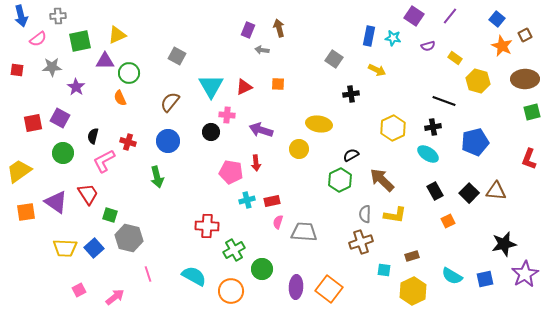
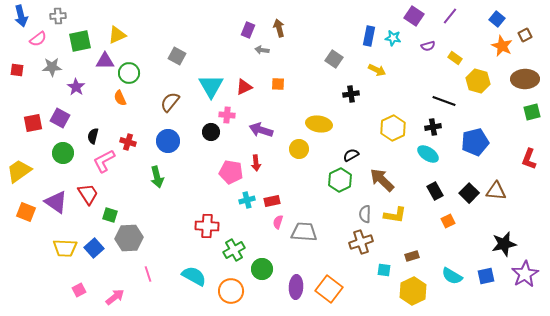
orange square at (26, 212): rotated 30 degrees clockwise
gray hexagon at (129, 238): rotated 16 degrees counterclockwise
blue square at (485, 279): moved 1 px right, 3 px up
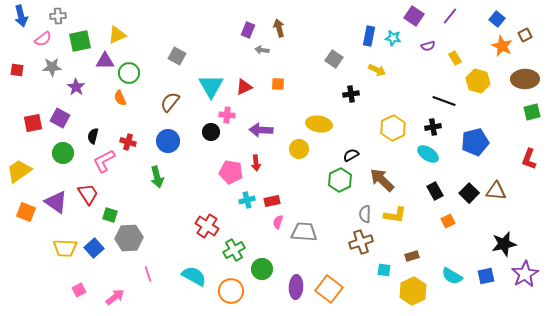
pink semicircle at (38, 39): moved 5 px right
yellow rectangle at (455, 58): rotated 24 degrees clockwise
purple arrow at (261, 130): rotated 15 degrees counterclockwise
red cross at (207, 226): rotated 30 degrees clockwise
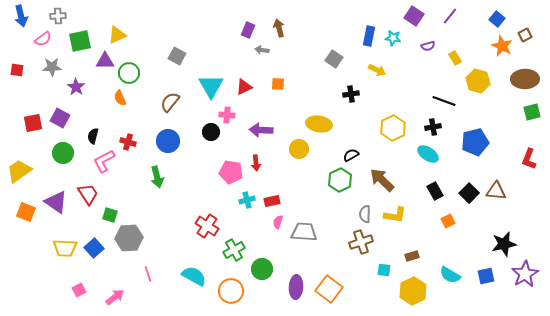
cyan semicircle at (452, 276): moved 2 px left, 1 px up
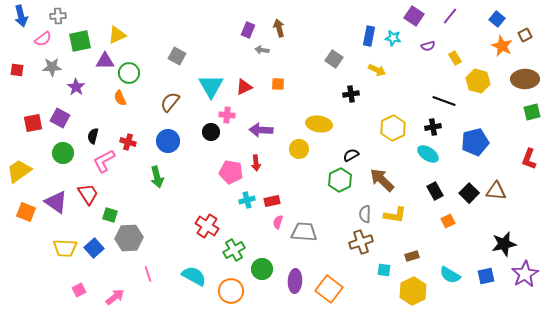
purple ellipse at (296, 287): moved 1 px left, 6 px up
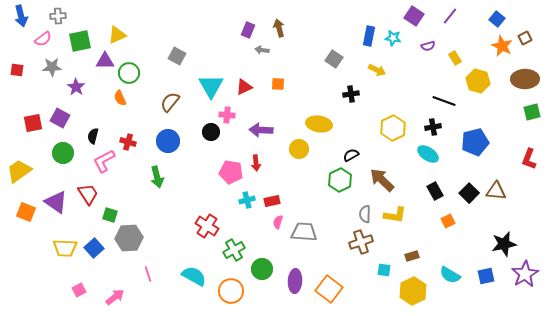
brown square at (525, 35): moved 3 px down
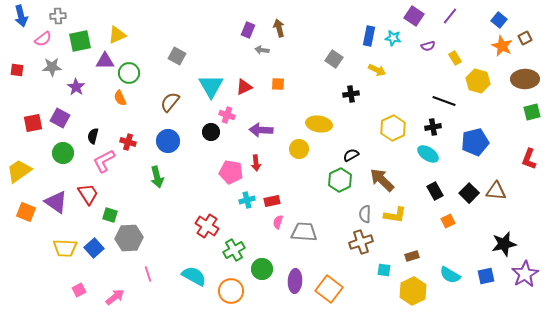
blue square at (497, 19): moved 2 px right, 1 px down
pink cross at (227, 115): rotated 14 degrees clockwise
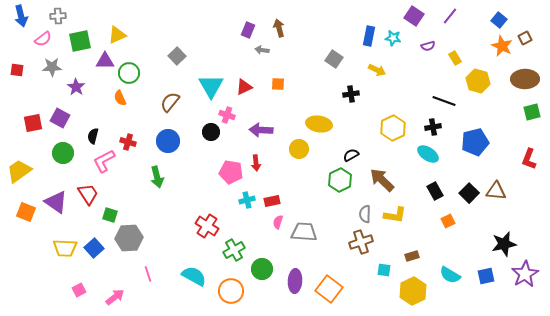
gray square at (177, 56): rotated 18 degrees clockwise
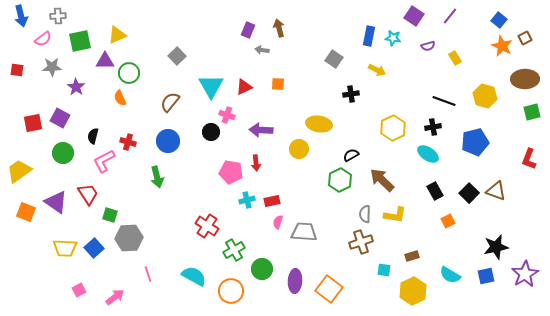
yellow hexagon at (478, 81): moved 7 px right, 15 px down
brown triangle at (496, 191): rotated 15 degrees clockwise
black star at (504, 244): moved 8 px left, 3 px down
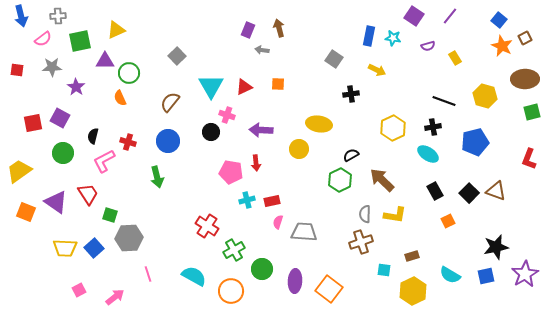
yellow triangle at (117, 35): moved 1 px left, 5 px up
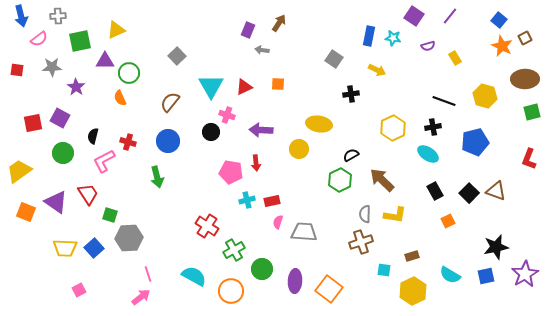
brown arrow at (279, 28): moved 5 px up; rotated 48 degrees clockwise
pink semicircle at (43, 39): moved 4 px left
pink arrow at (115, 297): moved 26 px right
